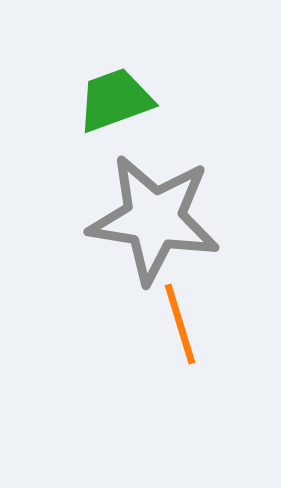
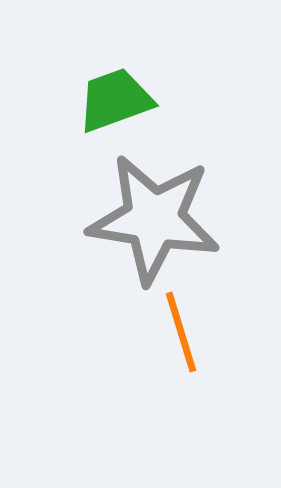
orange line: moved 1 px right, 8 px down
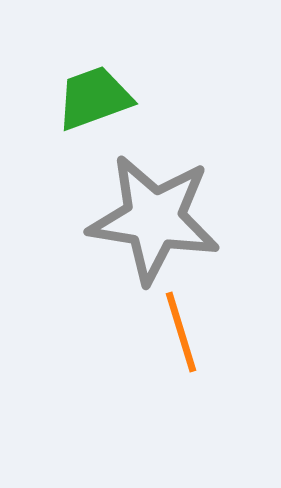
green trapezoid: moved 21 px left, 2 px up
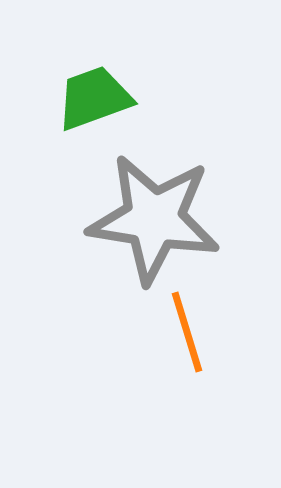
orange line: moved 6 px right
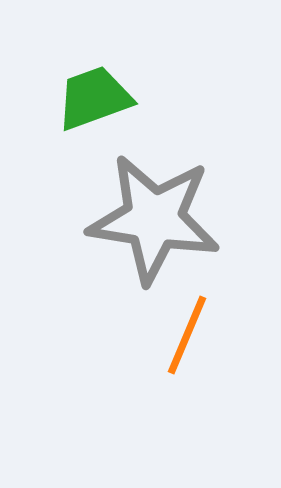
orange line: moved 3 px down; rotated 40 degrees clockwise
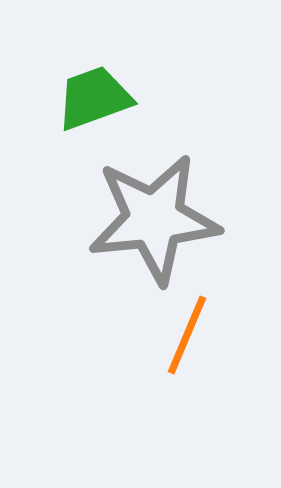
gray star: rotated 15 degrees counterclockwise
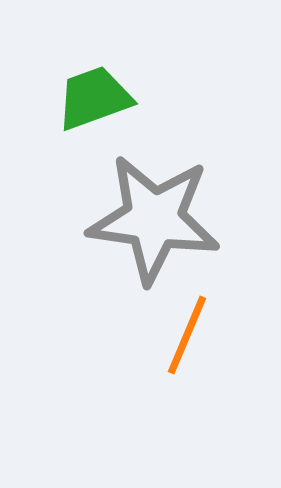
gray star: rotated 14 degrees clockwise
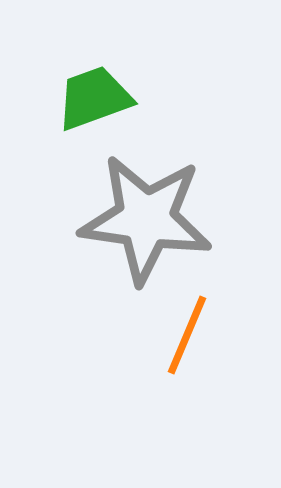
gray star: moved 8 px left
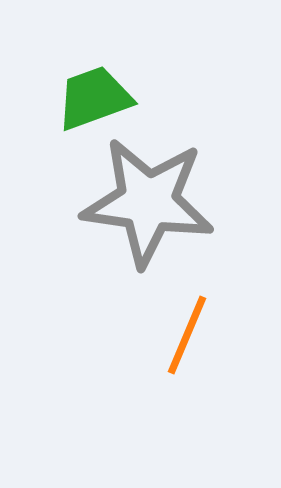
gray star: moved 2 px right, 17 px up
